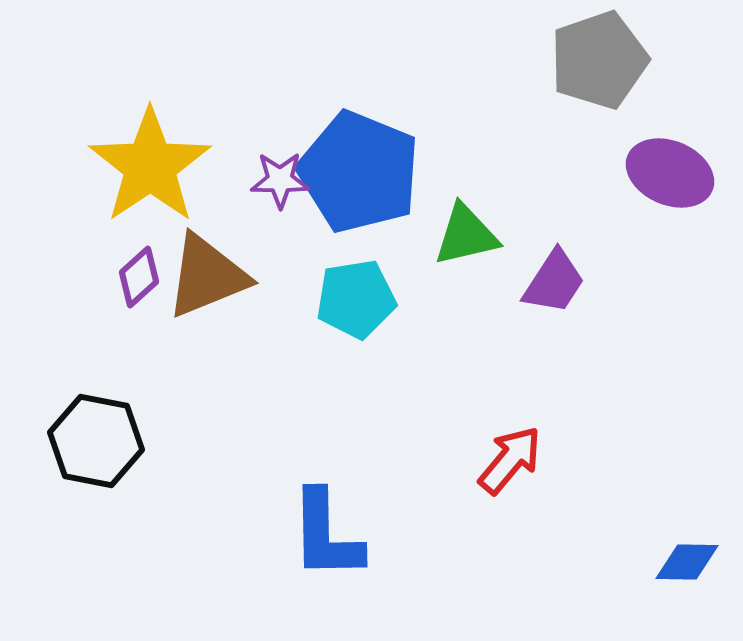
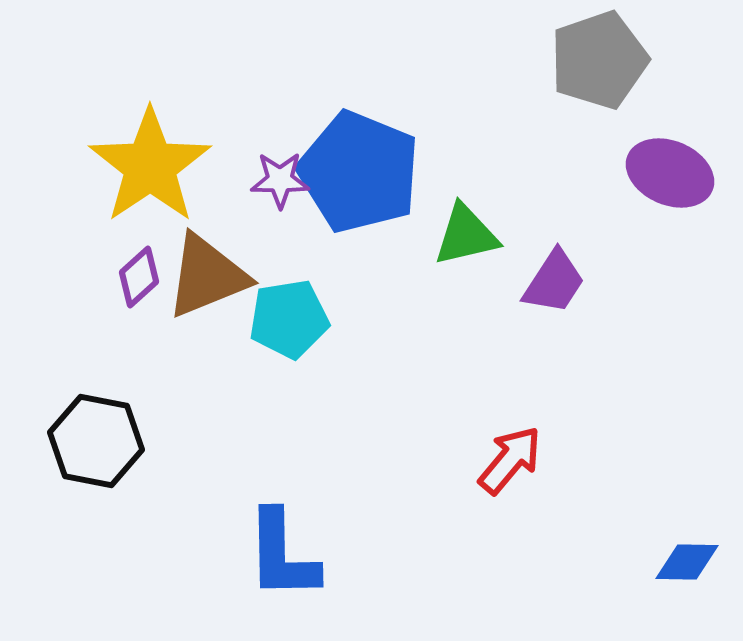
cyan pentagon: moved 67 px left, 20 px down
blue L-shape: moved 44 px left, 20 px down
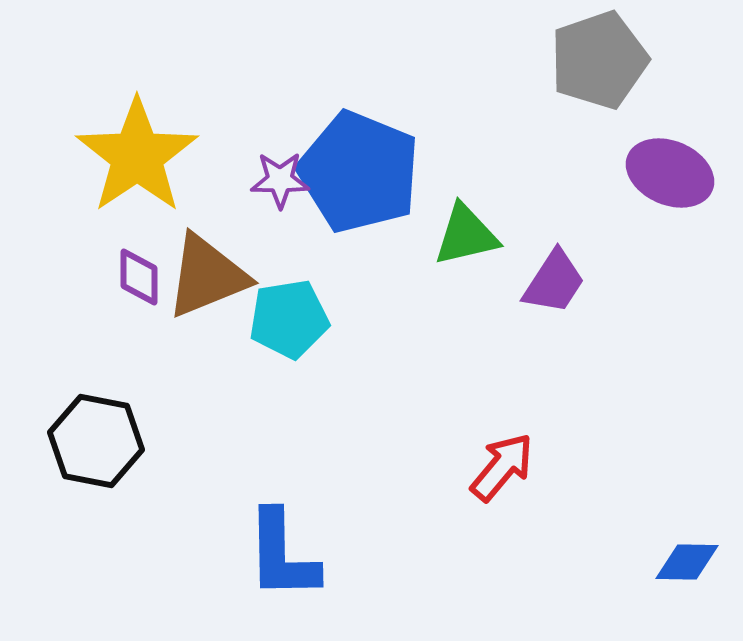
yellow star: moved 13 px left, 10 px up
purple diamond: rotated 48 degrees counterclockwise
red arrow: moved 8 px left, 7 px down
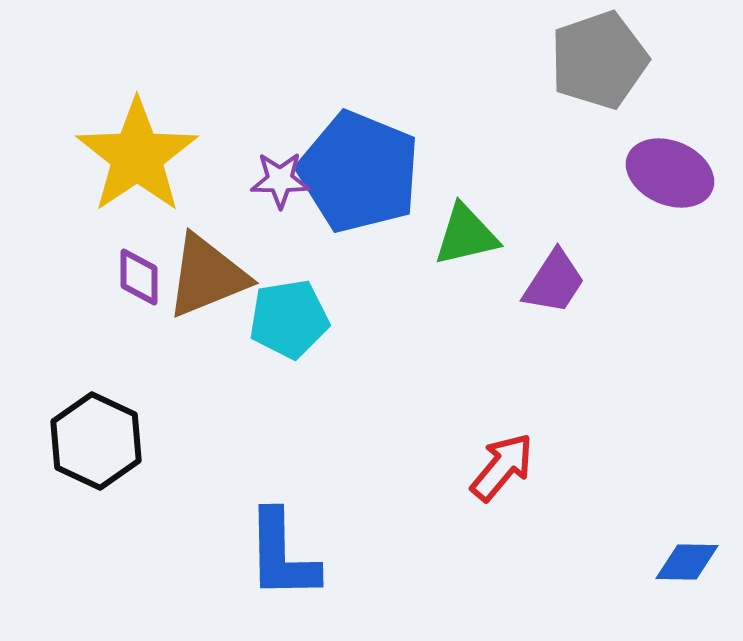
black hexagon: rotated 14 degrees clockwise
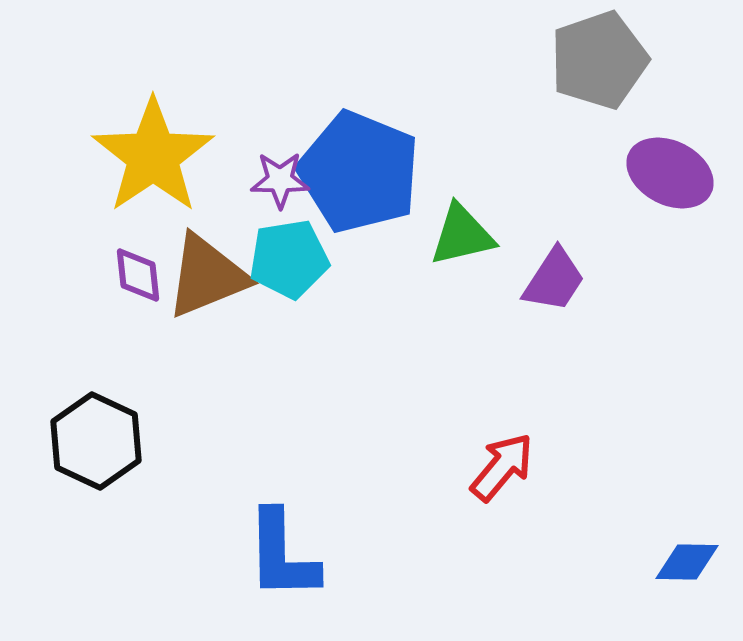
yellow star: moved 16 px right
purple ellipse: rotated 4 degrees clockwise
green triangle: moved 4 px left
purple diamond: moved 1 px left, 2 px up; rotated 6 degrees counterclockwise
purple trapezoid: moved 2 px up
cyan pentagon: moved 60 px up
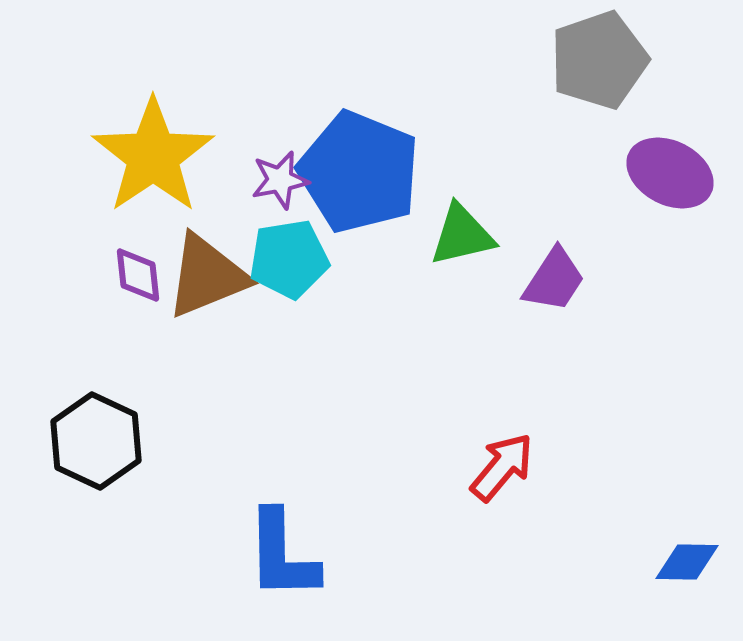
purple star: rotated 12 degrees counterclockwise
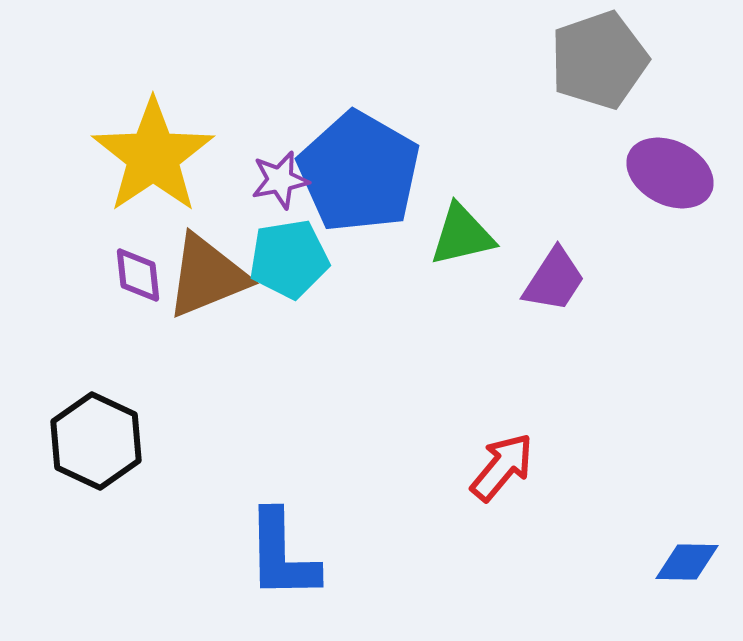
blue pentagon: rotated 8 degrees clockwise
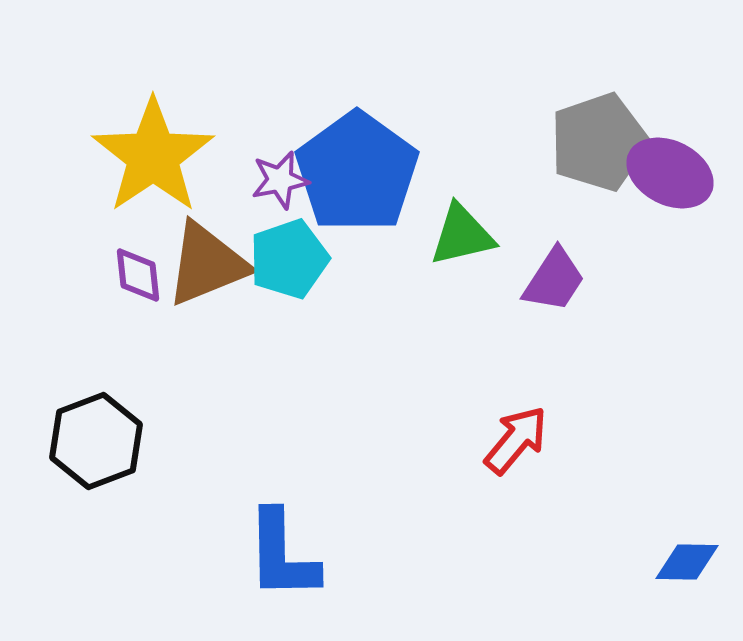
gray pentagon: moved 82 px down
blue pentagon: moved 2 px left; rotated 6 degrees clockwise
cyan pentagon: rotated 10 degrees counterclockwise
brown triangle: moved 12 px up
black hexagon: rotated 14 degrees clockwise
red arrow: moved 14 px right, 27 px up
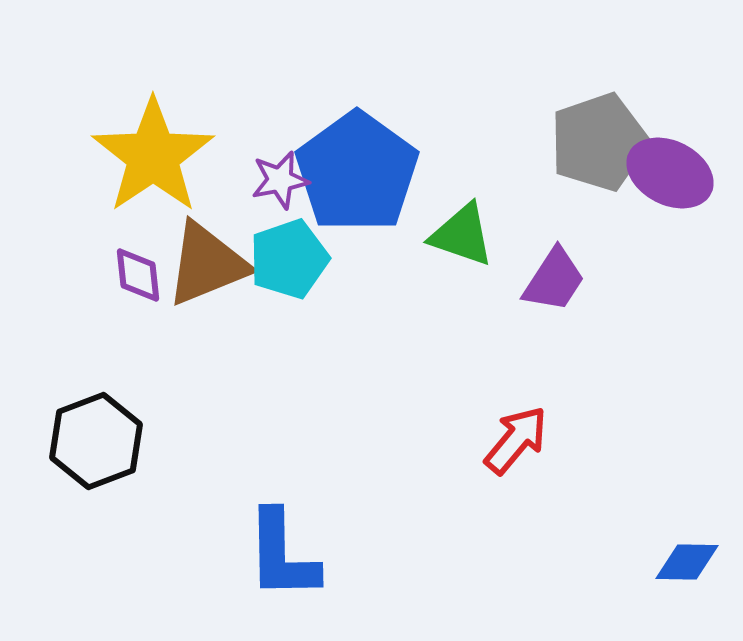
green triangle: rotated 32 degrees clockwise
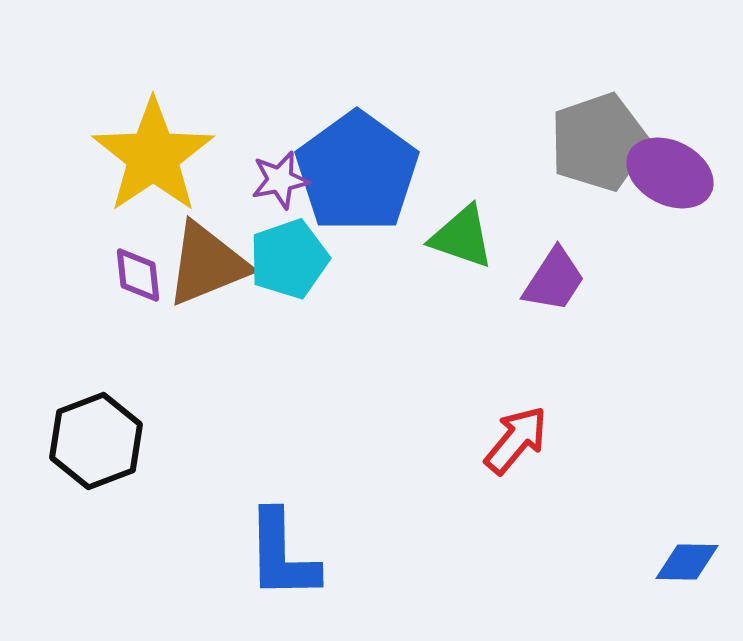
green triangle: moved 2 px down
